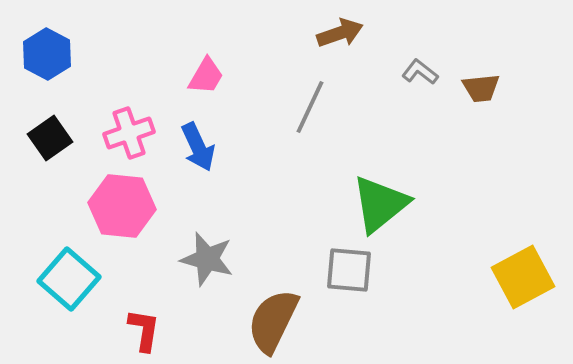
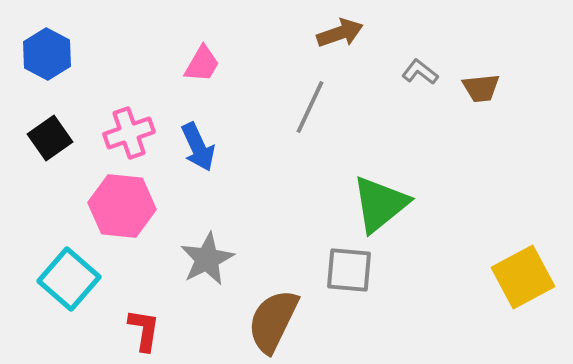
pink trapezoid: moved 4 px left, 12 px up
gray star: rotated 30 degrees clockwise
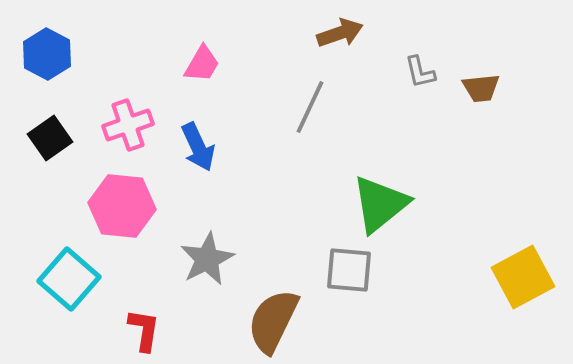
gray L-shape: rotated 141 degrees counterclockwise
pink cross: moved 1 px left, 8 px up
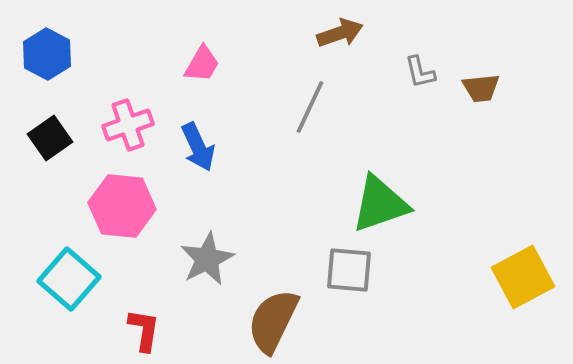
green triangle: rotated 20 degrees clockwise
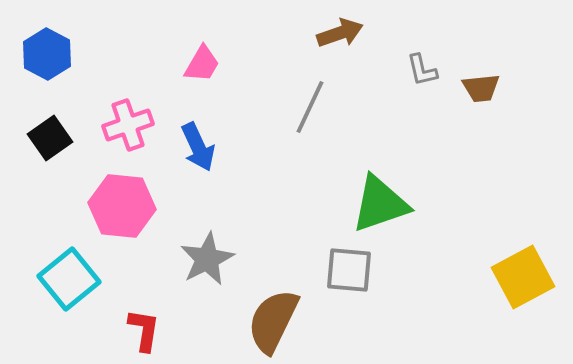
gray L-shape: moved 2 px right, 2 px up
cyan square: rotated 10 degrees clockwise
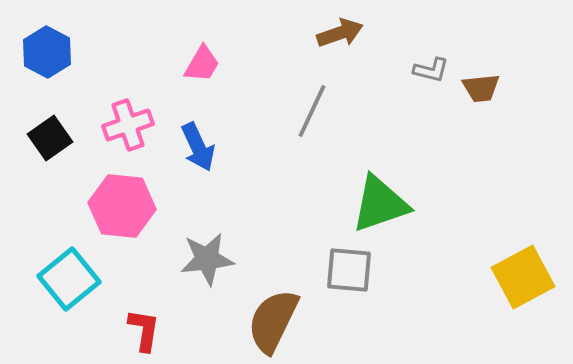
blue hexagon: moved 2 px up
gray L-shape: moved 9 px right; rotated 63 degrees counterclockwise
gray line: moved 2 px right, 4 px down
gray star: rotated 20 degrees clockwise
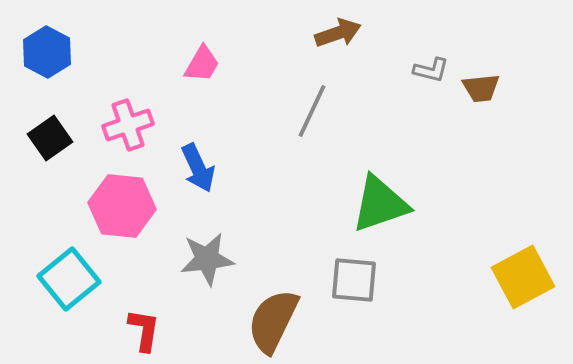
brown arrow: moved 2 px left
blue arrow: moved 21 px down
gray square: moved 5 px right, 10 px down
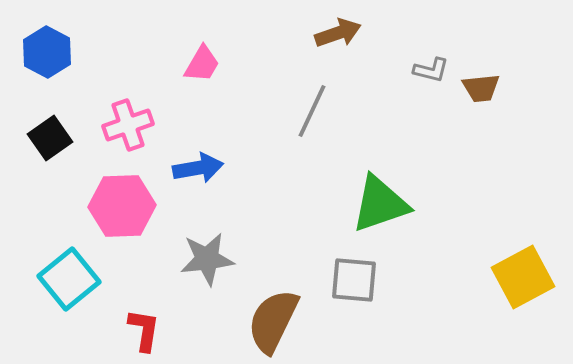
blue arrow: rotated 75 degrees counterclockwise
pink hexagon: rotated 8 degrees counterclockwise
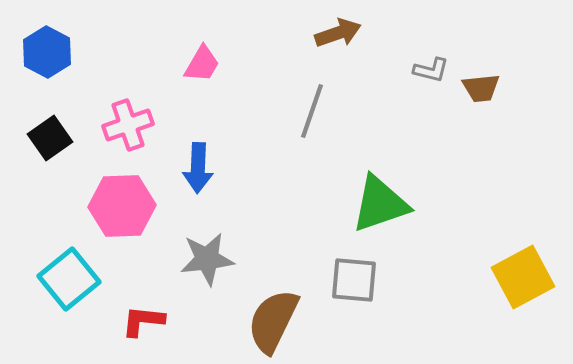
gray line: rotated 6 degrees counterclockwise
blue arrow: rotated 102 degrees clockwise
red L-shape: moved 1 px left, 9 px up; rotated 93 degrees counterclockwise
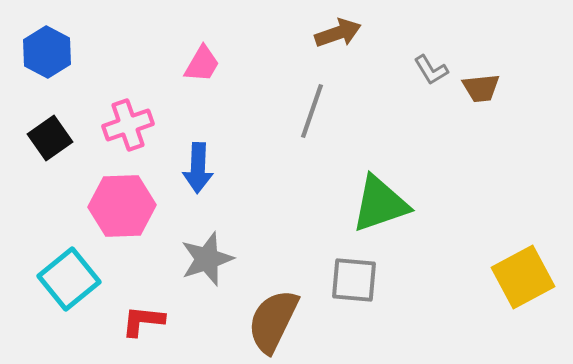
gray L-shape: rotated 45 degrees clockwise
gray star: rotated 12 degrees counterclockwise
